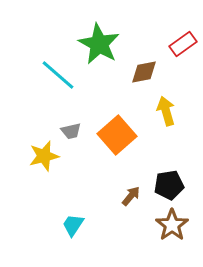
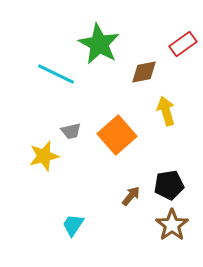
cyan line: moved 2 px left, 1 px up; rotated 15 degrees counterclockwise
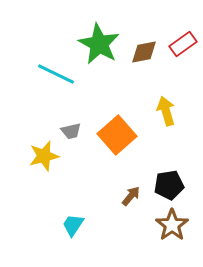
brown diamond: moved 20 px up
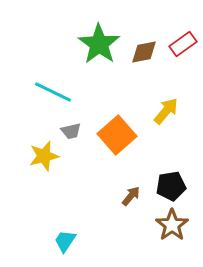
green star: rotated 6 degrees clockwise
cyan line: moved 3 px left, 18 px down
yellow arrow: rotated 56 degrees clockwise
black pentagon: moved 2 px right, 1 px down
cyan trapezoid: moved 8 px left, 16 px down
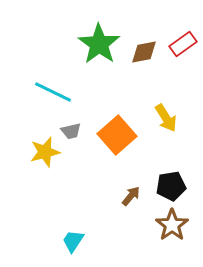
yellow arrow: moved 7 px down; rotated 108 degrees clockwise
yellow star: moved 1 px right, 4 px up
cyan trapezoid: moved 8 px right
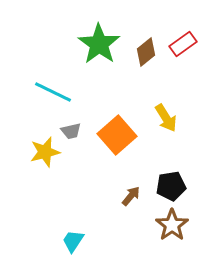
brown diamond: moved 2 px right; rotated 28 degrees counterclockwise
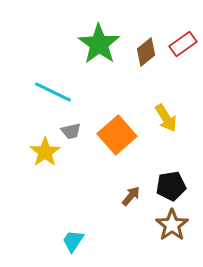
yellow star: rotated 20 degrees counterclockwise
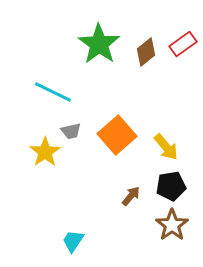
yellow arrow: moved 29 px down; rotated 8 degrees counterclockwise
